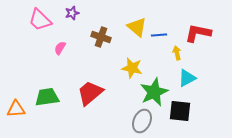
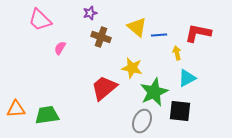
purple star: moved 18 px right
red trapezoid: moved 14 px right, 5 px up
green trapezoid: moved 18 px down
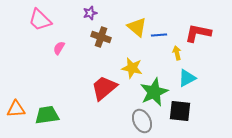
pink semicircle: moved 1 px left
gray ellipse: rotated 50 degrees counterclockwise
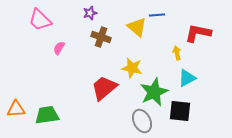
blue line: moved 2 px left, 20 px up
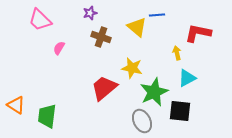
orange triangle: moved 4 px up; rotated 36 degrees clockwise
green trapezoid: moved 1 px down; rotated 75 degrees counterclockwise
